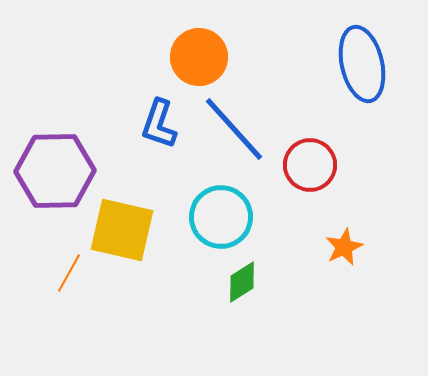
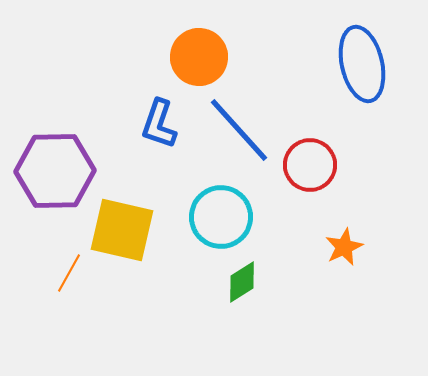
blue line: moved 5 px right, 1 px down
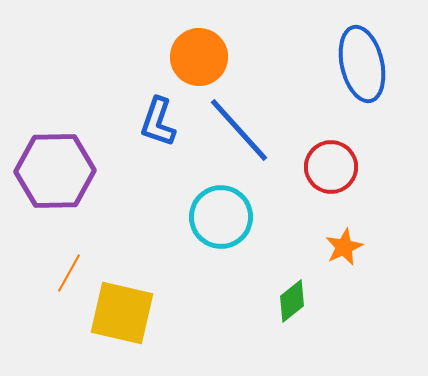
blue L-shape: moved 1 px left, 2 px up
red circle: moved 21 px right, 2 px down
yellow square: moved 83 px down
green diamond: moved 50 px right, 19 px down; rotated 6 degrees counterclockwise
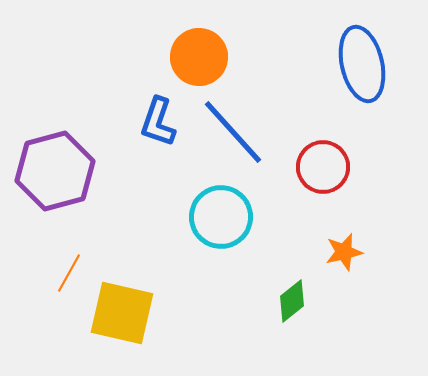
blue line: moved 6 px left, 2 px down
red circle: moved 8 px left
purple hexagon: rotated 14 degrees counterclockwise
orange star: moved 5 px down; rotated 12 degrees clockwise
